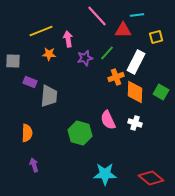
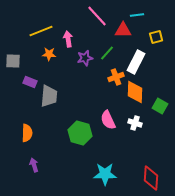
green square: moved 1 px left, 14 px down
red diamond: rotated 55 degrees clockwise
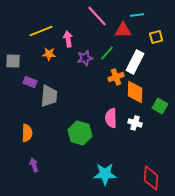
white rectangle: moved 1 px left
pink semicircle: moved 3 px right, 2 px up; rotated 24 degrees clockwise
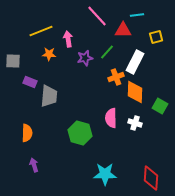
green line: moved 1 px up
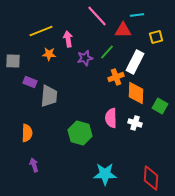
orange diamond: moved 1 px right, 1 px down
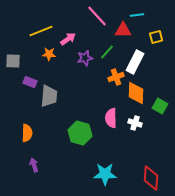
pink arrow: rotated 63 degrees clockwise
